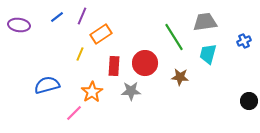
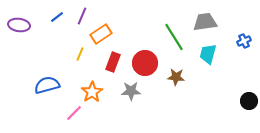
red rectangle: moved 1 px left, 4 px up; rotated 18 degrees clockwise
brown star: moved 4 px left
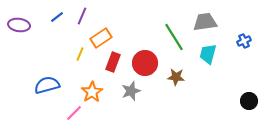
orange rectangle: moved 4 px down
gray star: rotated 18 degrees counterclockwise
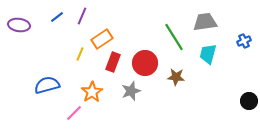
orange rectangle: moved 1 px right, 1 px down
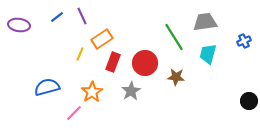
purple line: rotated 48 degrees counterclockwise
blue semicircle: moved 2 px down
gray star: rotated 12 degrees counterclockwise
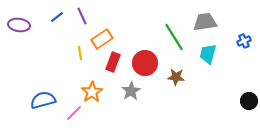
yellow line: moved 1 px up; rotated 32 degrees counterclockwise
blue semicircle: moved 4 px left, 13 px down
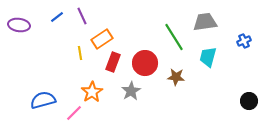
cyan trapezoid: moved 3 px down
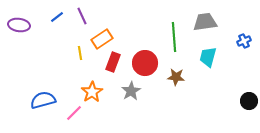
green line: rotated 28 degrees clockwise
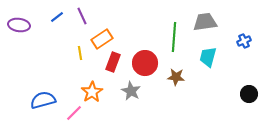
green line: rotated 8 degrees clockwise
gray star: rotated 12 degrees counterclockwise
black circle: moved 7 px up
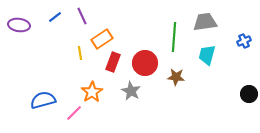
blue line: moved 2 px left
cyan trapezoid: moved 1 px left, 2 px up
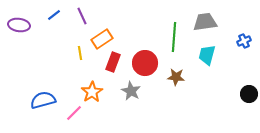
blue line: moved 1 px left, 2 px up
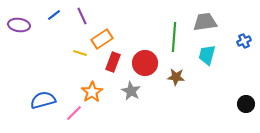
yellow line: rotated 64 degrees counterclockwise
black circle: moved 3 px left, 10 px down
